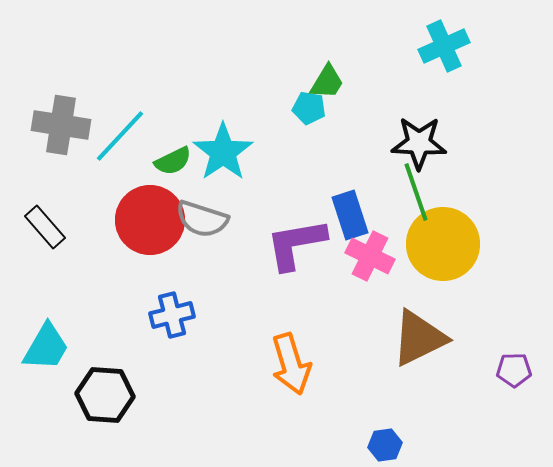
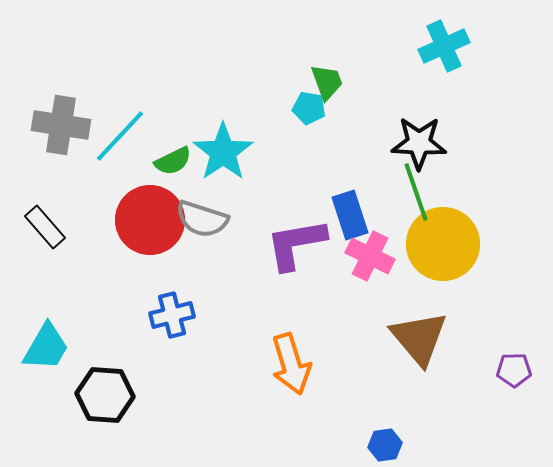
green trapezoid: rotated 51 degrees counterclockwise
brown triangle: rotated 44 degrees counterclockwise
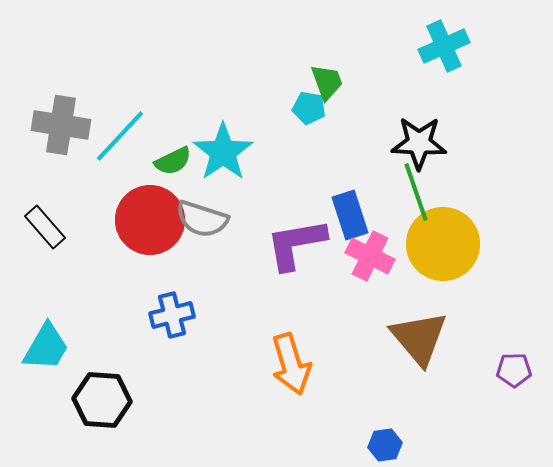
black hexagon: moved 3 px left, 5 px down
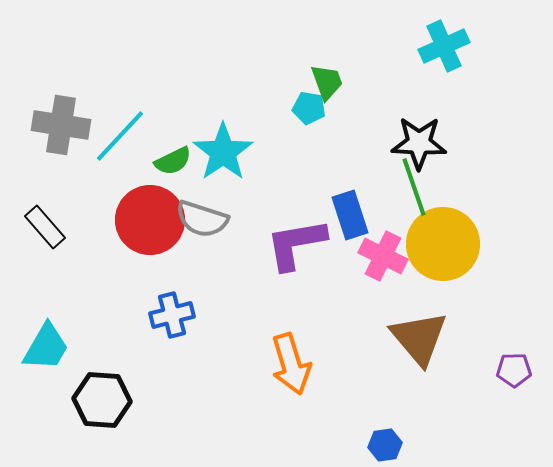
green line: moved 2 px left, 5 px up
pink cross: moved 13 px right
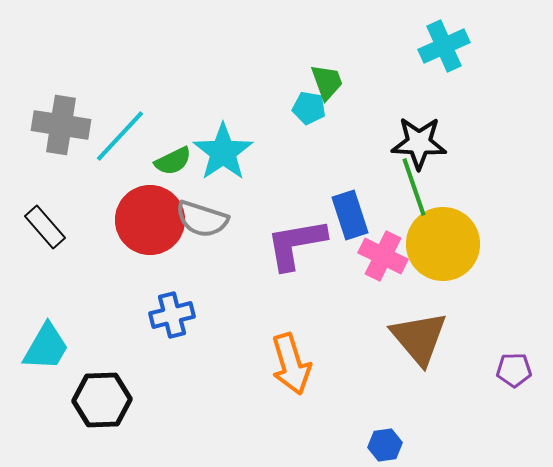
black hexagon: rotated 6 degrees counterclockwise
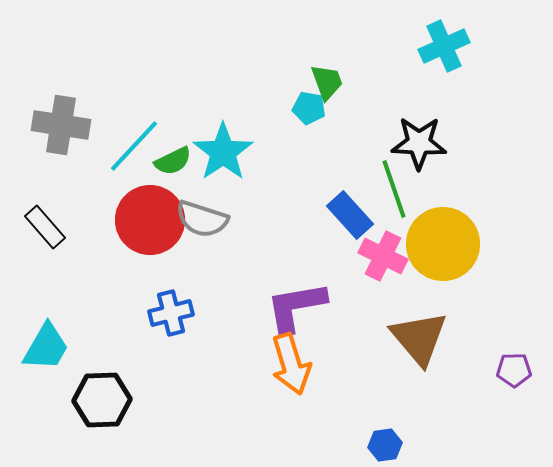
cyan line: moved 14 px right, 10 px down
green line: moved 20 px left, 2 px down
blue rectangle: rotated 24 degrees counterclockwise
purple L-shape: moved 63 px down
blue cross: moved 1 px left, 2 px up
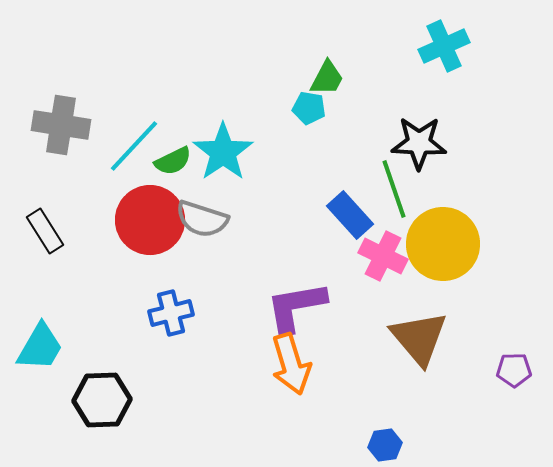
green trapezoid: moved 4 px up; rotated 48 degrees clockwise
black rectangle: moved 4 px down; rotated 9 degrees clockwise
cyan trapezoid: moved 6 px left
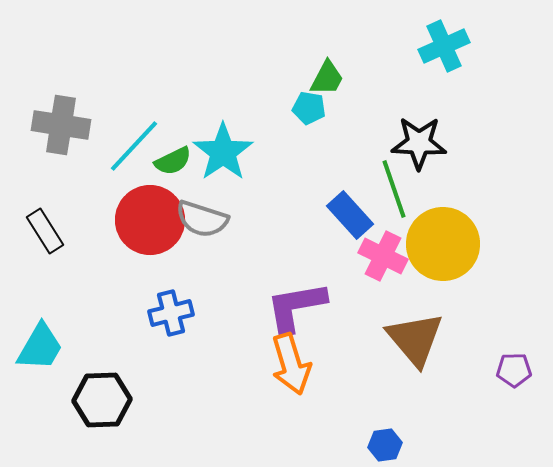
brown triangle: moved 4 px left, 1 px down
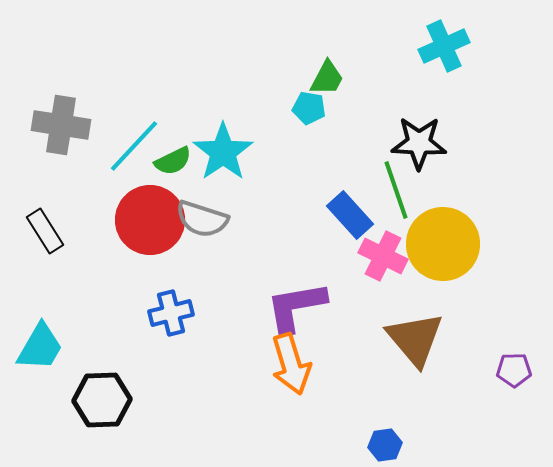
green line: moved 2 px right, 1 px down
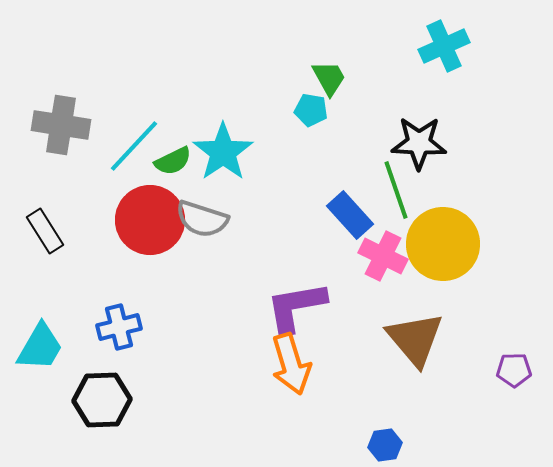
green trapezoid: moved 2 px right; rotated 57 degrees counterclockwise
cyan pentagon: moved 2 px right, 2 px down
blue cross: moved 52 px left, 14 px down
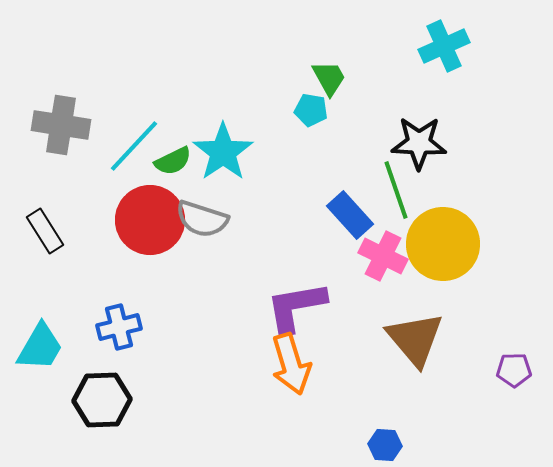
blue hexagon: rotated 12 degrees clockwise
